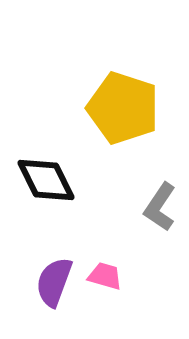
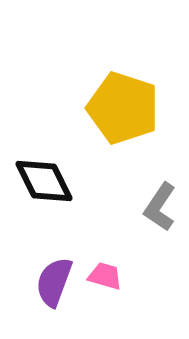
black diamond: moved 2 px left, 1 px down
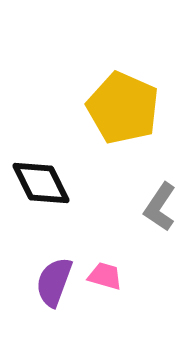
yellow pentagon: rotated 6 degrees clockwise
black diamond: moved 3 px left, 2 px down
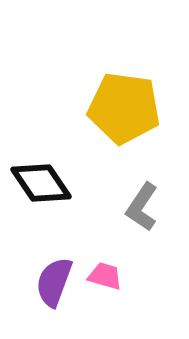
yellow pentagon: moved 1 px right; rotated 16 degrees counterclockwise
black diamond: rotated 8 degrees counterclockwise
gray L-shape: moved 18 px left
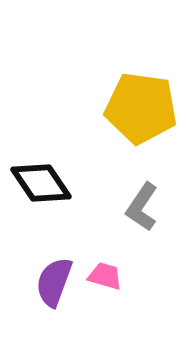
yellow pentagon: moved 17 px right
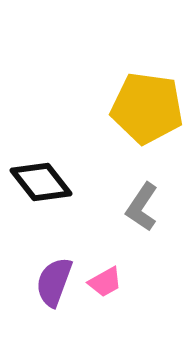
yellow pentagon: moved 6 px right
black diamond: moved 1 px up; rotated 4 degrees counterclockwise
pink trapezoid: moved 6 px down; rotated 135 degrees clockwise
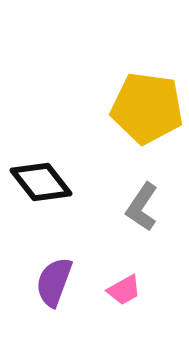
pink trapezoid: moved 19 px right, 8 px down
